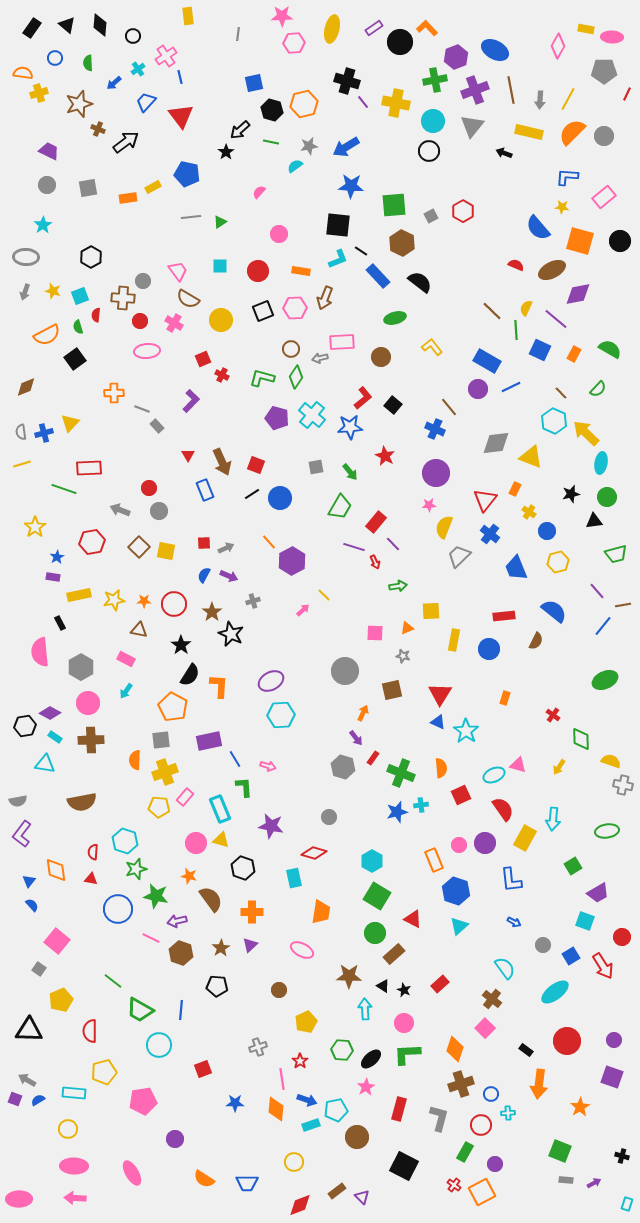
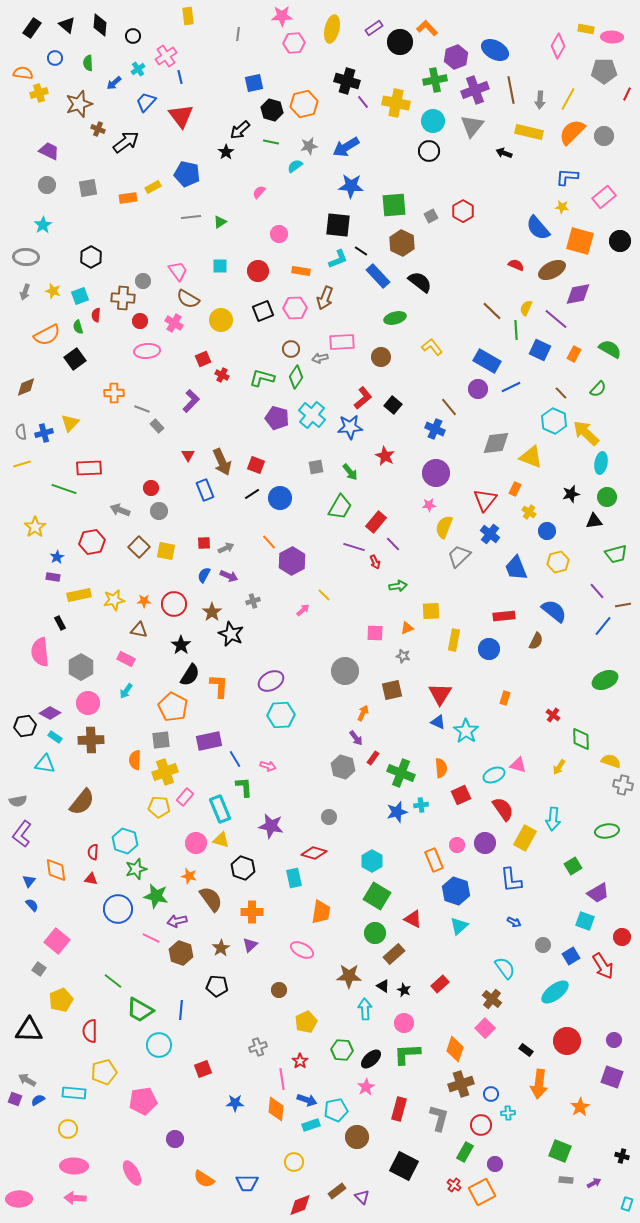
red circle at (149, 488): moved 2 px right
brown semicircle at (82, 802): rotated 40 degrees counterclockwise
pink circle at (459, 845): moved 2 px left
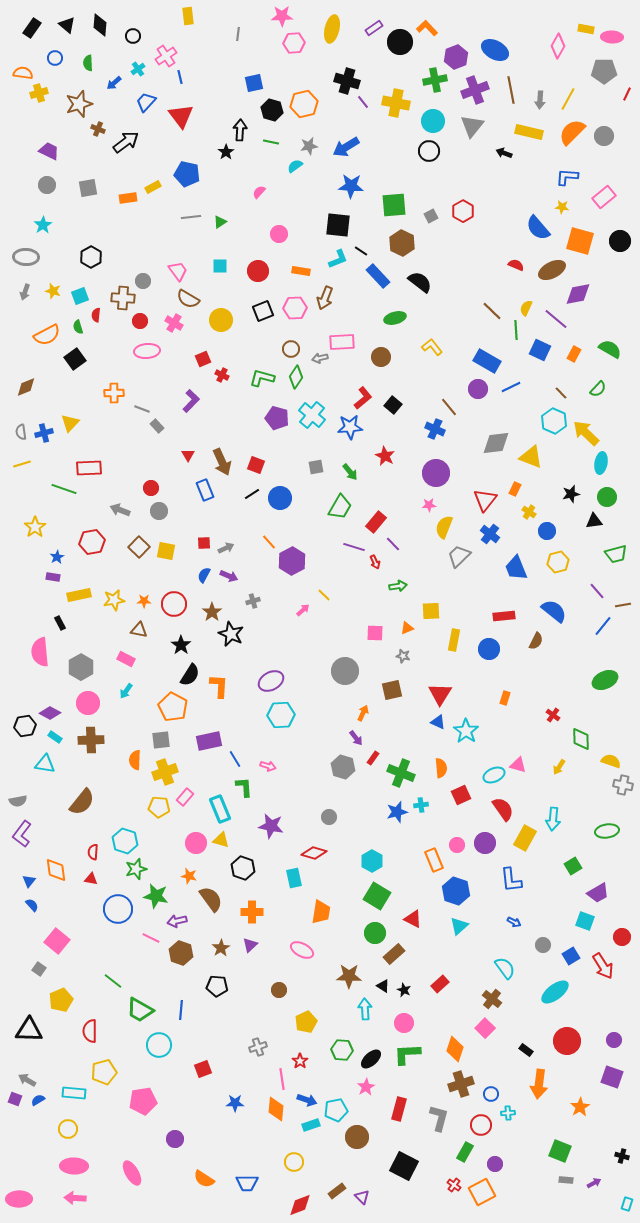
black arrow at (240, 130): rotated 135 degrees clockwise
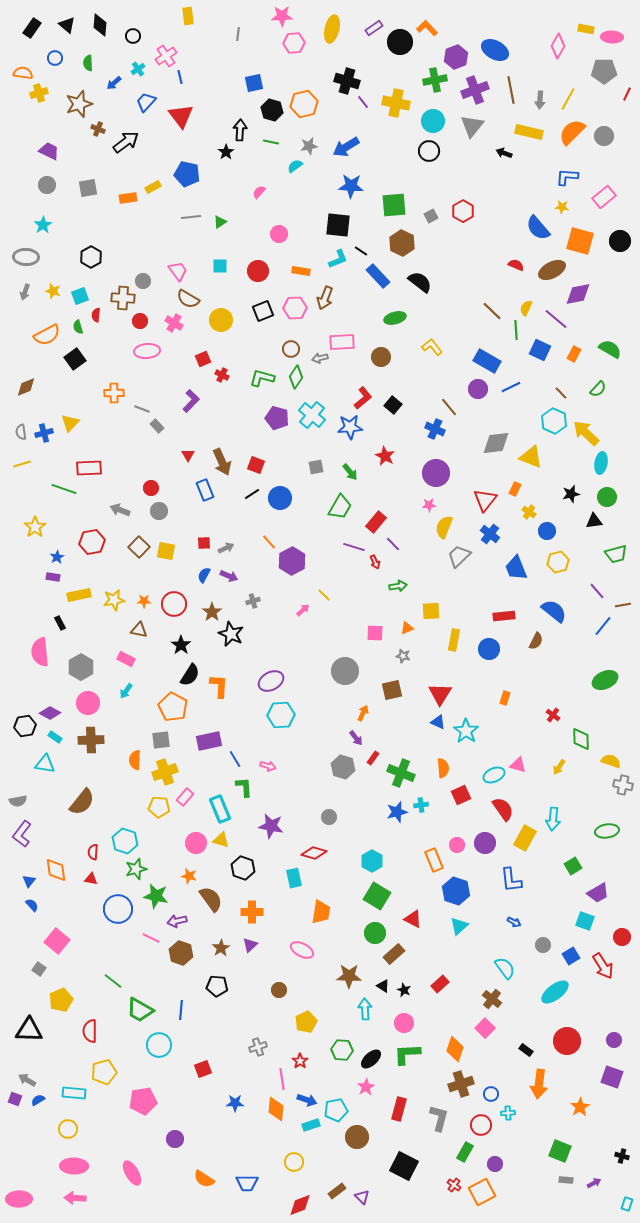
orange semicircle at (441, 768): moved 2 px right
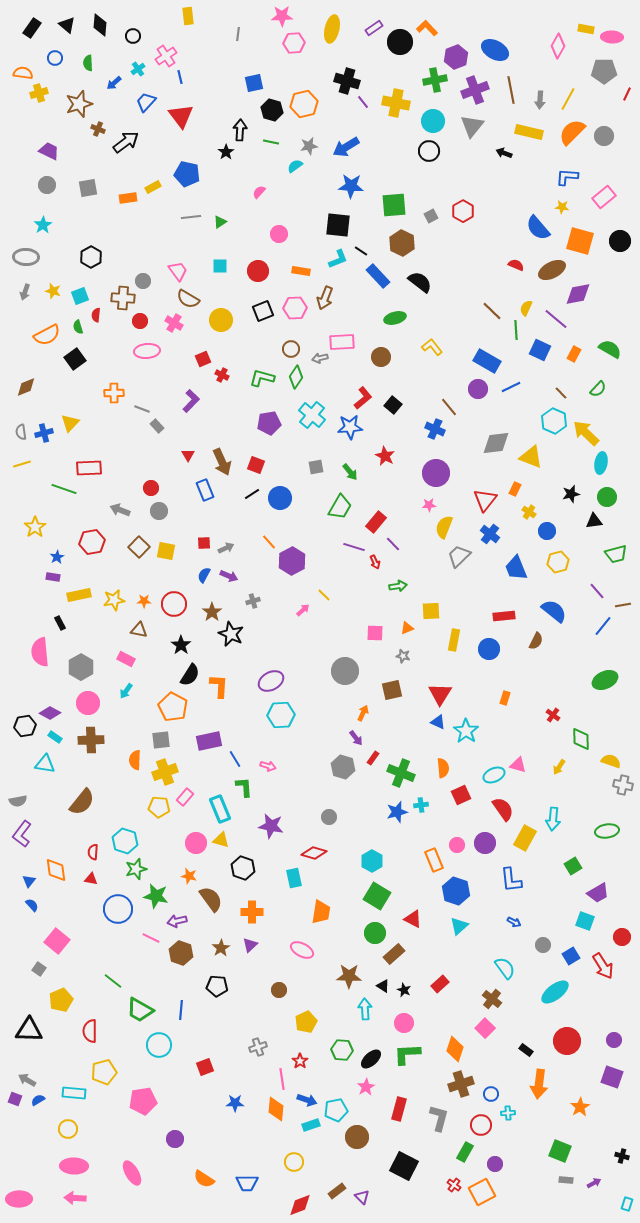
purple pentagon at (277, 418): moved 8 px left, 5 px down; rotated 25 degrees counterclockwise
red square at (203, 1069): moved 2 px right, 2 px up
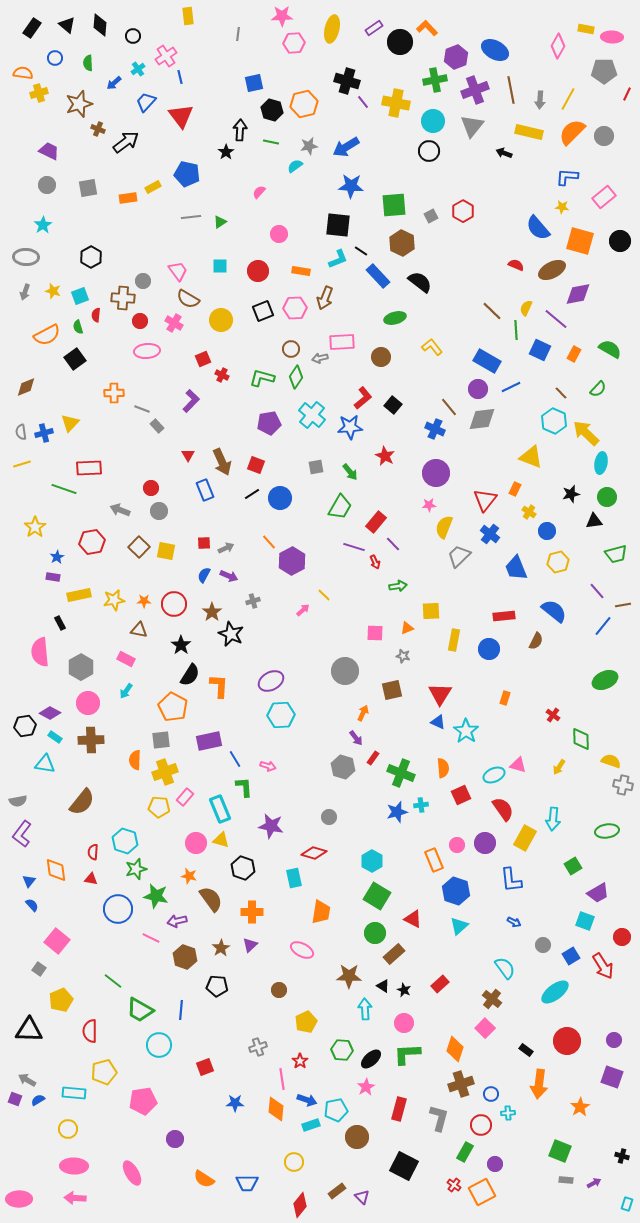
gray diamond at (496, 443): moved 14 px left, 24 px up
brown hexagon at (181, 953): moved 4 px right, 4 px down
red diamond at (300, 1205): rotated 30 degrees counterclockwise
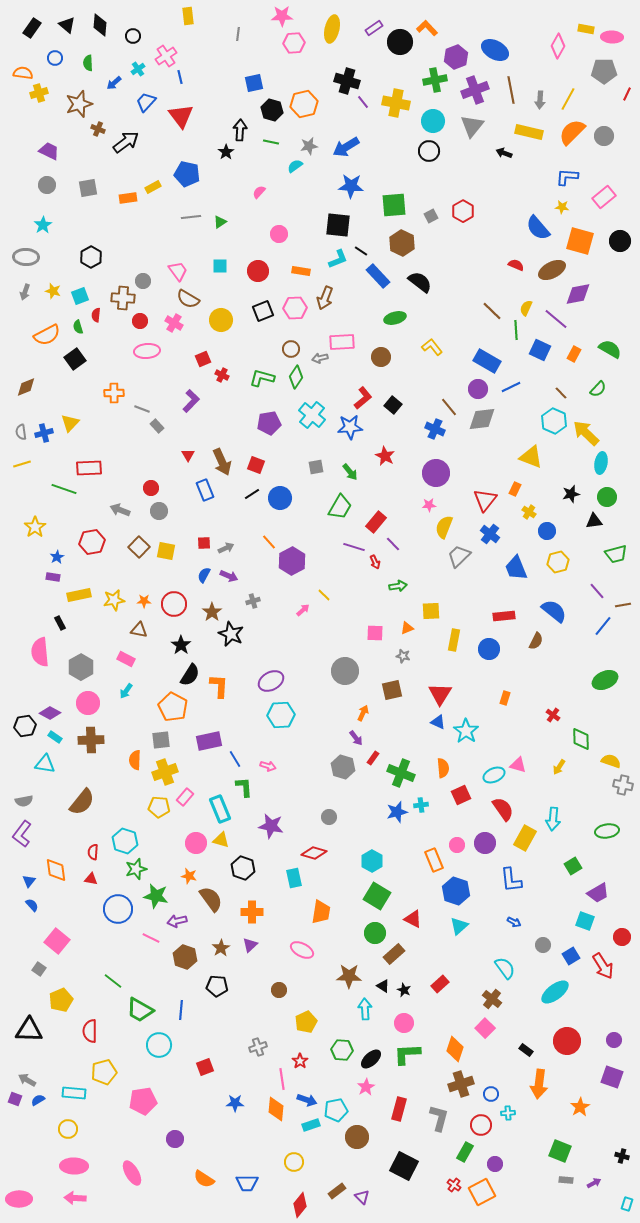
gray semicircle at (18, 801): moved 6 px right
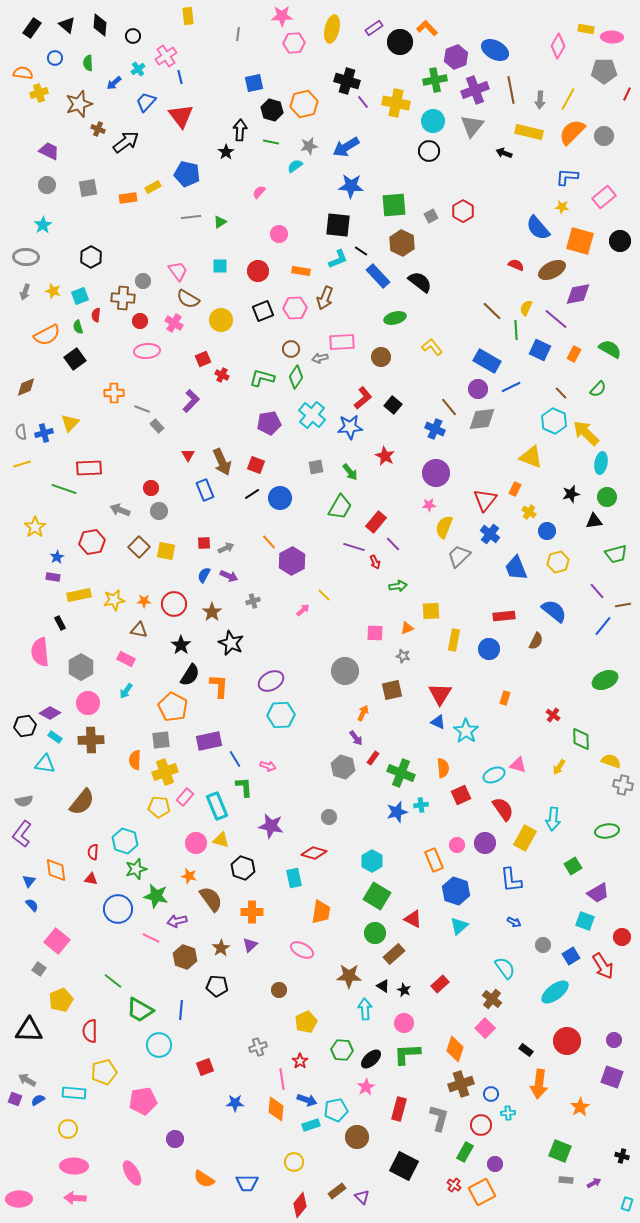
black star at (231, 634): moved 9 px down
cyan rectangle at (220, 809): moved 3 px left, 3 px up
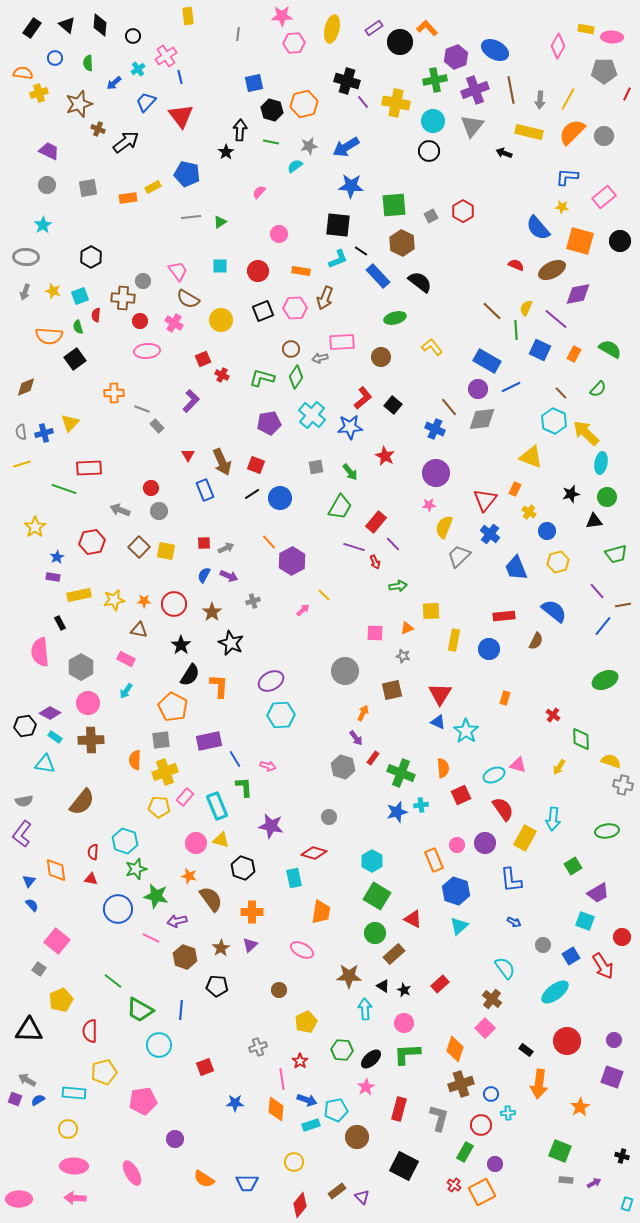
orange semicircle at (47, 335): moved 2 px right, 1 px down; rotated 32 degrees clockwise
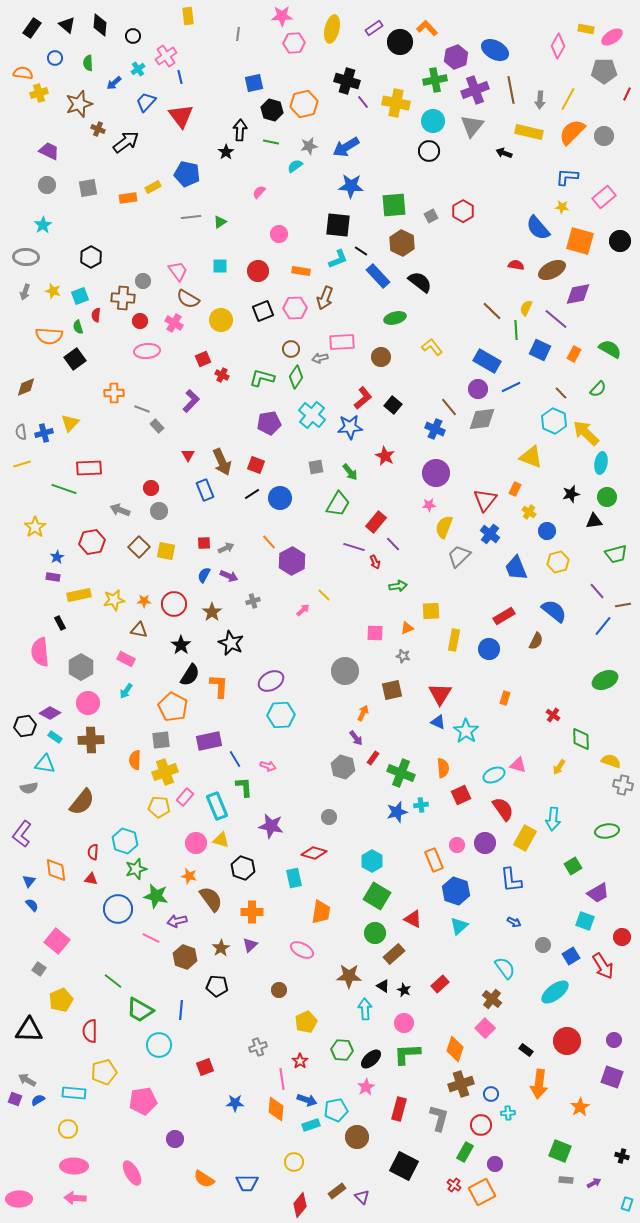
pink ellipse at (612, 37): rotated 35 degrees counterclockwise
red semicircle at (516, 265): rotated 14 degrees counterclockwise
green trapezoid at (340, 507): moved 2 px left, 3 px up
red rectangle at (504, 616): rotated 25 degrees counterclockwise
gray semicircle at (24, 801): moved 5 px right, 13 px up
